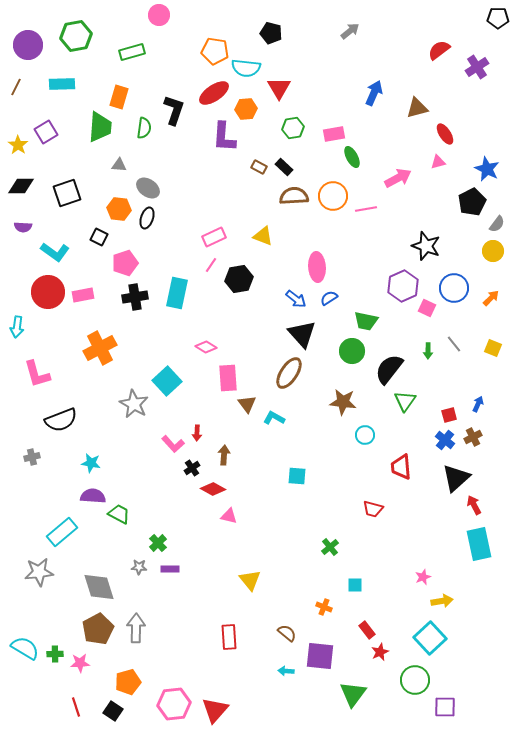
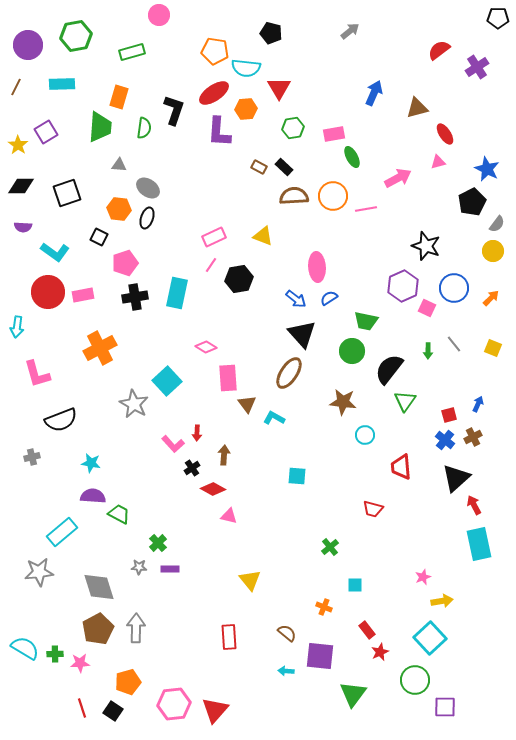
purple L-shape at (224, 137): moved 5 px left, 5 px up
red line at (76, 707): moved 6 px right, 1 px down
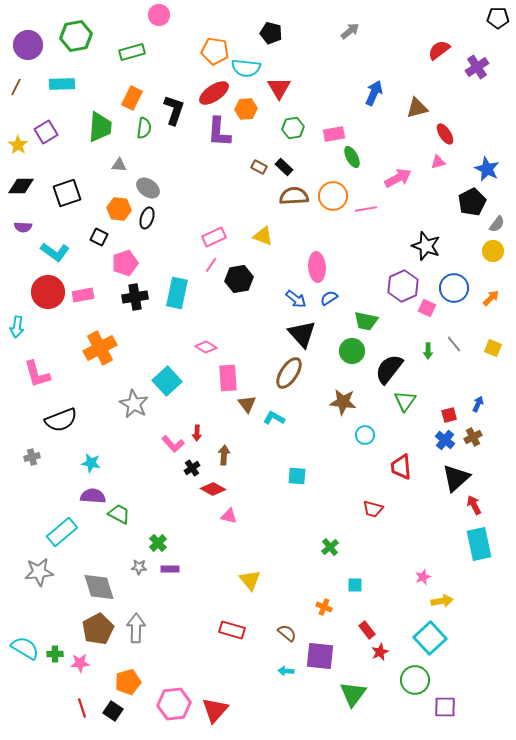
orange rectangle at (119, 97): moved 13 px right, 1 px down; rotated 10 degrees clockwise
red rectangle at (229, 637): moved 3 px right, 7 px up; rotated 70 degrees counterclockwise
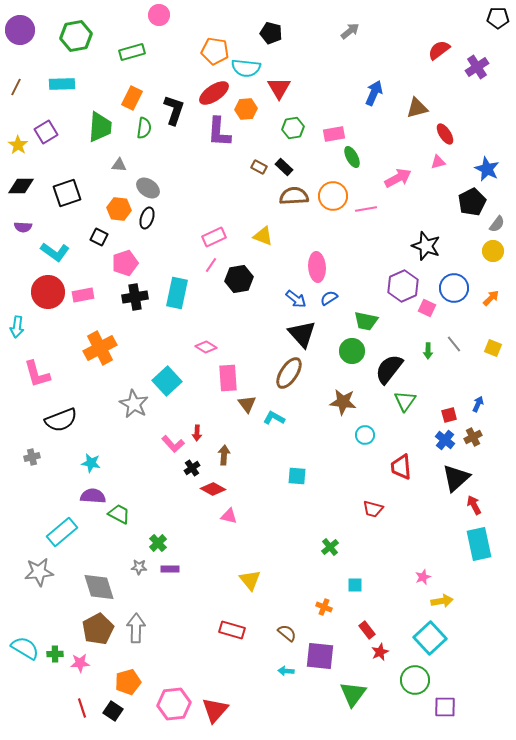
purple circle at (28, 45): moved 8 px left, 15 px up
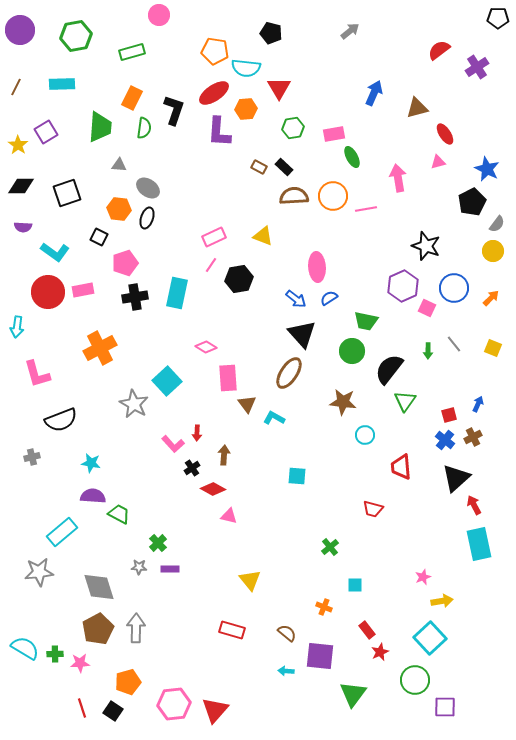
pink arrow at (398, 178): rotated 72 degrees counterclockwise
pink rectangle at (83, 295): moved 5 px up
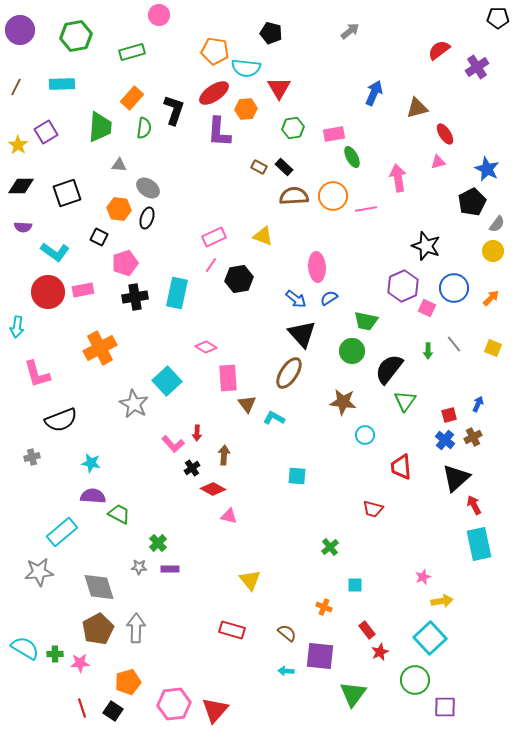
orange rectangle at (132, 98): rotated 15 degrees clockwise
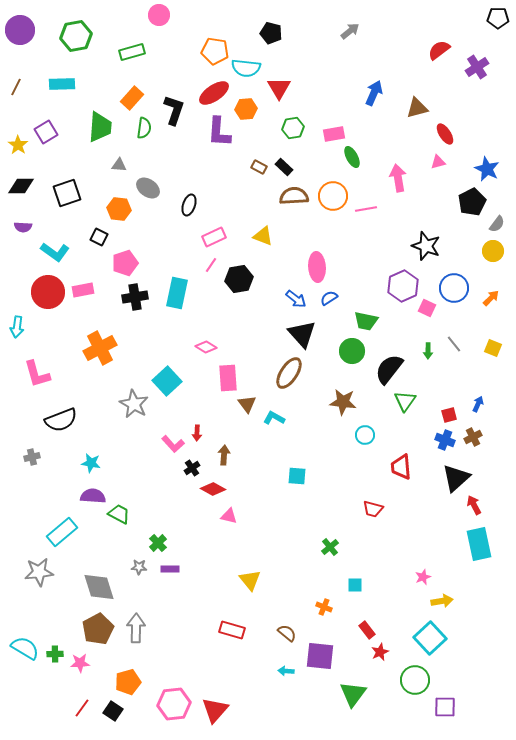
black ellipse at (147, 218): moved 42 px right, 13 px up
blue cross at (445, 440): rotated 18 degrees counterclockwise
red line at (82, 708): rotated 54 degrees clockwise
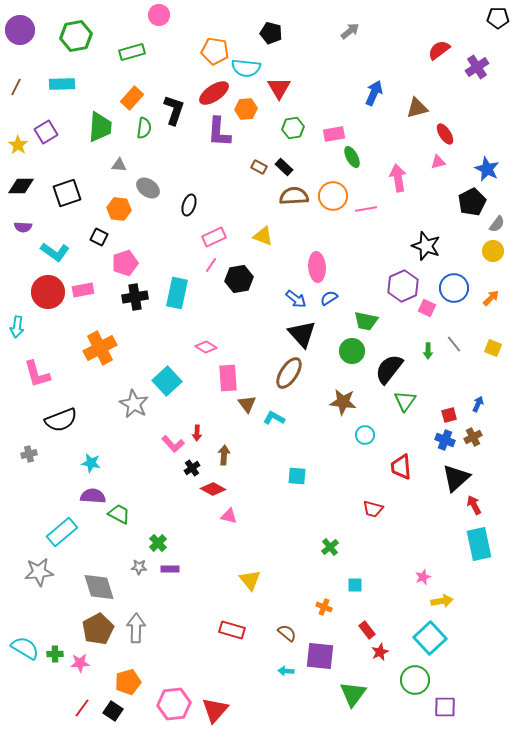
gray cross at (32, 457): moved 3 px left, 3 px up
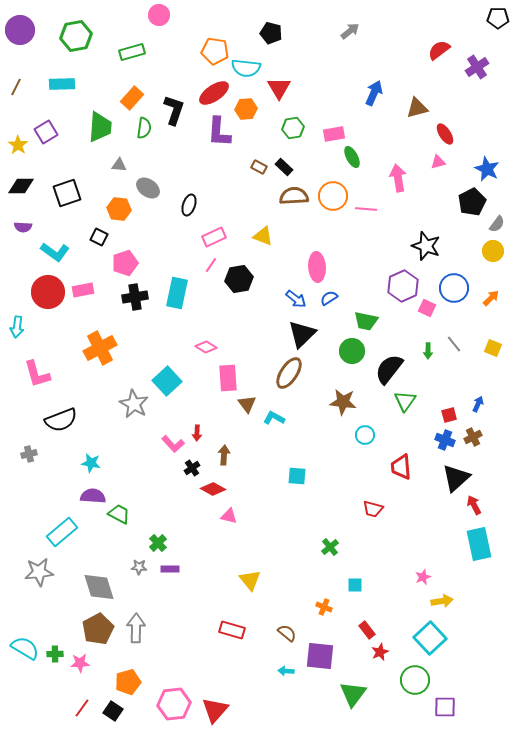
pink line at (366, 209): rotated 15 degrees clockwise
black triangle at (302, 334): rotated 28 degrees clockwise
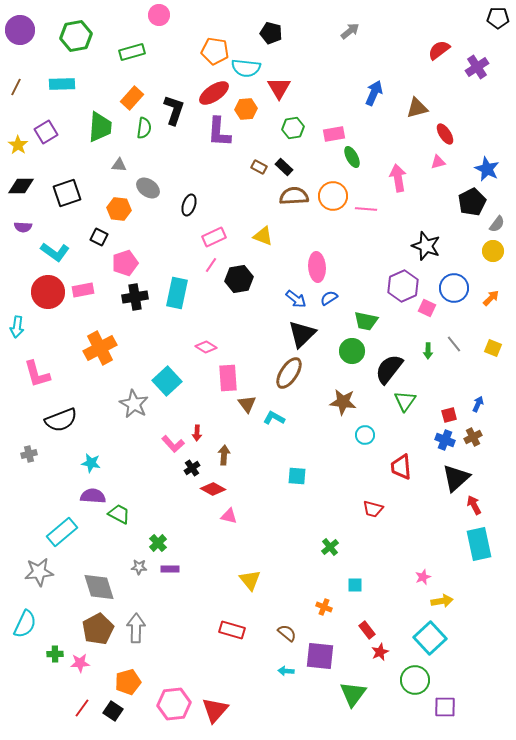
cyan semicircle at (25, 648): moved 24 px up; rotated 84 degrees clockwise
